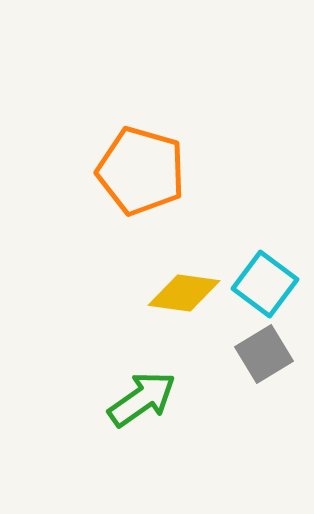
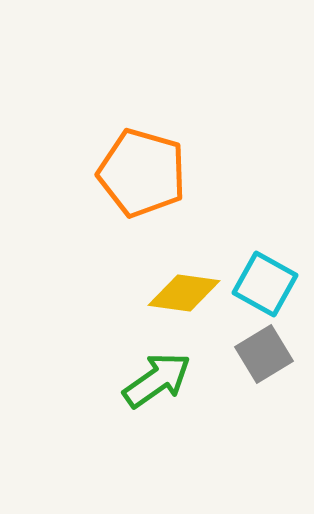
orange pentagon: moved 1 px right, 2 px down
cyan square: rotated 8 degrees counterclockwise
green arrow: moved 15 px right, 19 px up
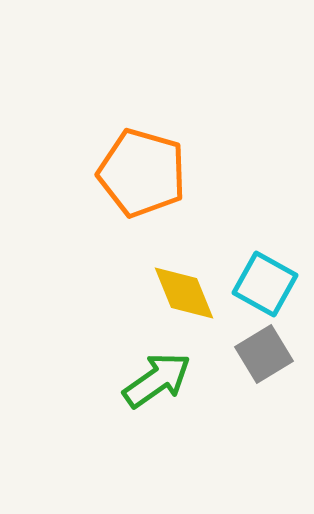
yellow diamond: rotated 60 degrees clockwise
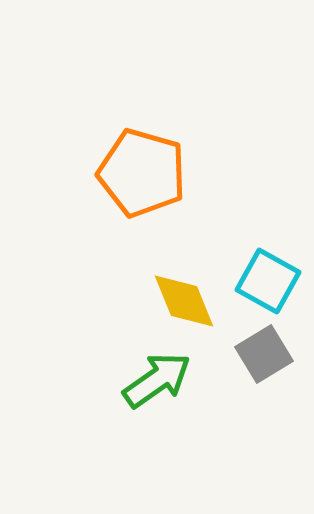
cyan square: moved 3 px right, 3 px up
yellow diamond: moved 8 px down
